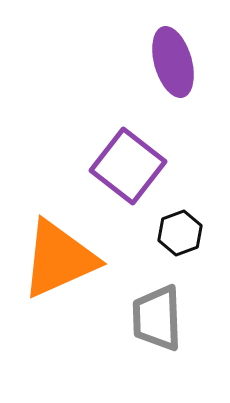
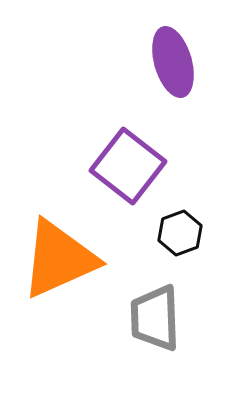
gray trapezoid: moved 2 px left
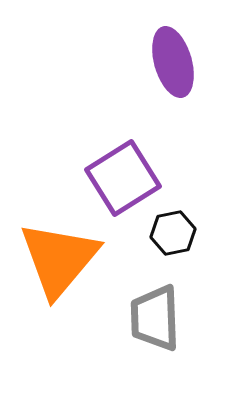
purple square: moved 5 px left, 12 px down; rotated 20 degrees clockwise
black hexagon: moved 7 px left; rotated 9 degrees clockwise
orange triangle: rotated 26 degrees counterclockwise
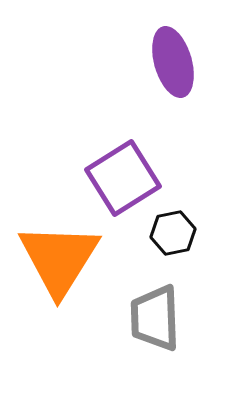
orange triangle: rotated 8 degrees counterclockwise
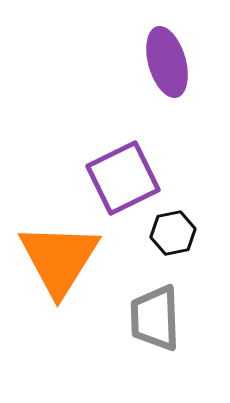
purple ellipse: moved 6 px left
purple square: rotated 6 degrees clockwise
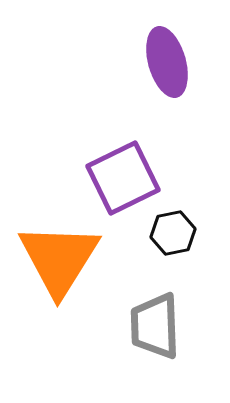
gray trapezoid: moved 8 px down
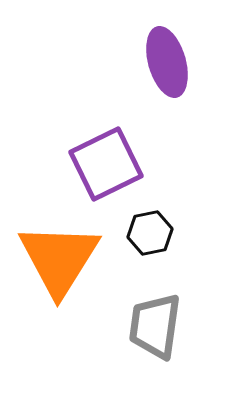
purple square: moved 17 px left, 14 px up
black hexagon: moved 23 px left
gray trapezoid: rotated 10 degrees clockwise
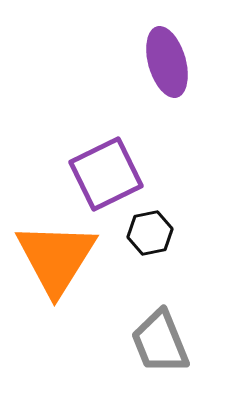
purple square: moved 10 px down
orange triangle: moved 3 px left, 1 px up
gray trapezoid: moved 5 px right, 16 px down; rotated 30 degrees counterclockwise
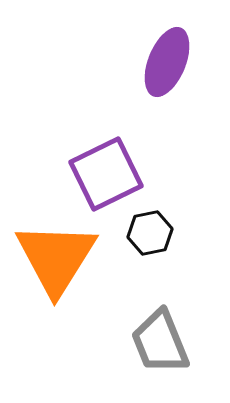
purple ellipse: rotated 38 degrees clockwise
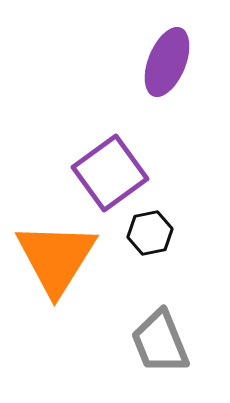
purple square: moved 4 px right, 1 px up; rotated 10 degrees counterclockwise
